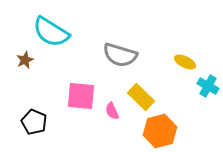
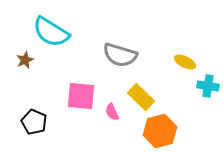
cyan cross: rotated 20 degrees counterclockwise
pink semicircle: moved 1 px down
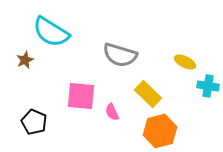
yellow rectangle: moved 7 px right, 3 px up
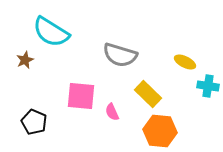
orange hexagon: rotated 20 degrees clockwise
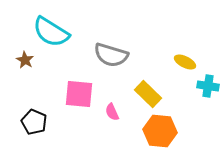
gray semicircle: moved 9 px left
brown star: rotated 18 degrees counterclockwise
pink square: moved 2 px left, 2 px up
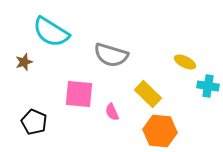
brown star: moved 1 px left, 2 px down; rotated 24 degrees clockwise
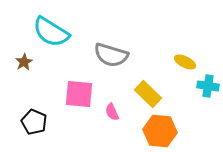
brown star: rotated 12 degrees counterclockwise
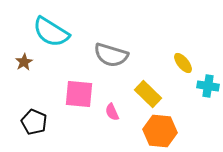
yellow ellipse: moved 2 px left, 1 px down; rotated 25 degrees clockwise
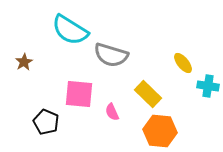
cyan semicircle: moved 19 px right, 2 px up
black pentagon: moved 12 px right
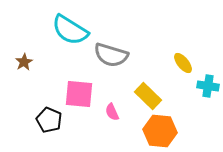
yellow rectangle: moved 2 px down
black pentagon: moved 3 px right, 2 px up
